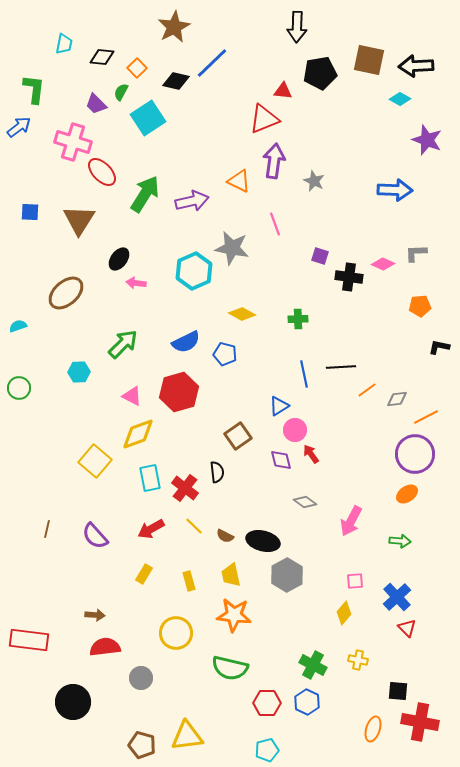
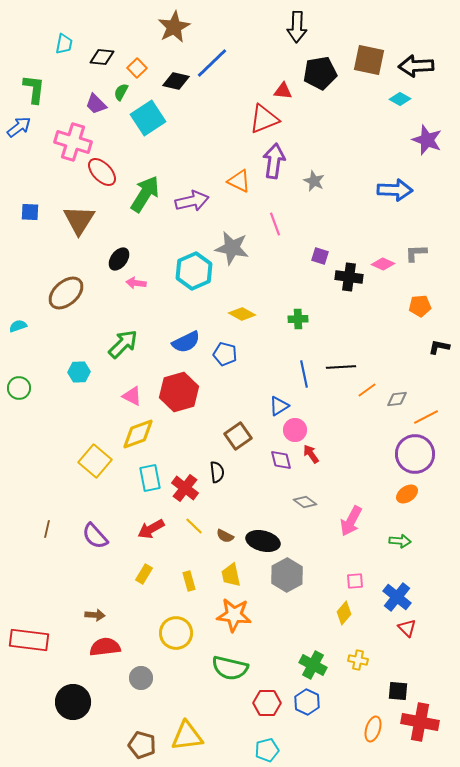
blue cross at (397, 597): rotated 8 degrees counterclockwise
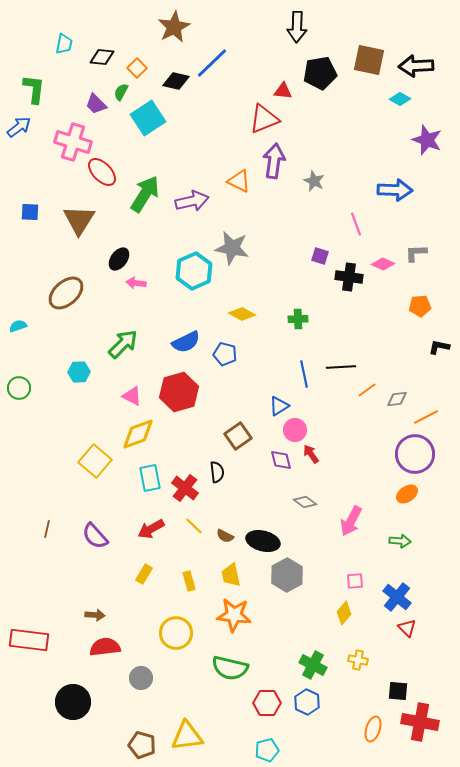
pink line at (275, 224): moved 81 px right
